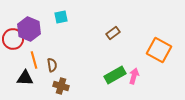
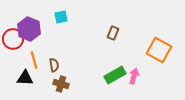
brown rectangle: rotated 32 degrees counterclockwise
brown semicircle: moved 2 px right
brown cross: moved 2 px up
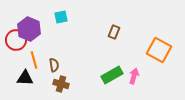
brown rectangle: moved 1 px right, 1 px up
red circle: moved 3 px right, 1 px down
green rectangle: moved 3 px left
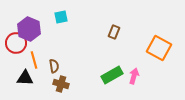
red circle: moved 3 px down
orange square: moved 2 px up
brown semicircle: moved 1 px down
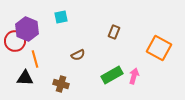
purple hexagon: moved 2 px left
red circle: moved 1 px left, 2 px up
orange line: moved 1 px right, 1 px up
brown semicircle: moved 24 px right, 11 px up; rotated 72 degrees clockwise
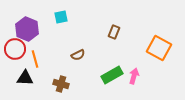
red circle: moved 8 px down
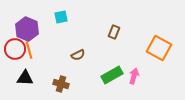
orange line: moved 6 px left, 9 px up
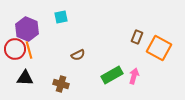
brown rectangle: moved 23 px right, 5 px down
